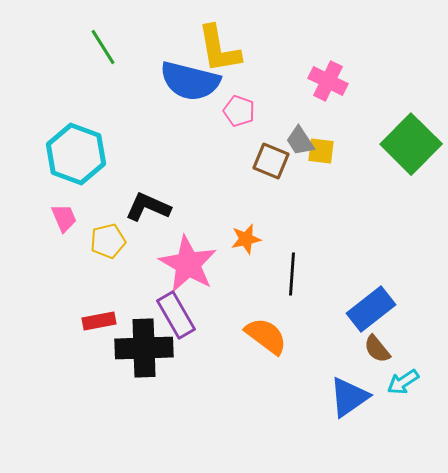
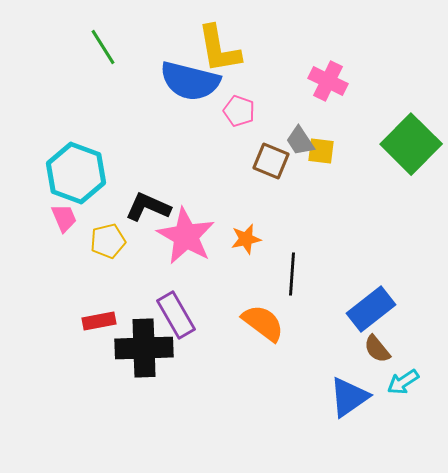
cyan hexagon: moved 19 px down
pink star: moved 2 px left, 28 px up
orange semicircle: moved 3 px left, 13 px up
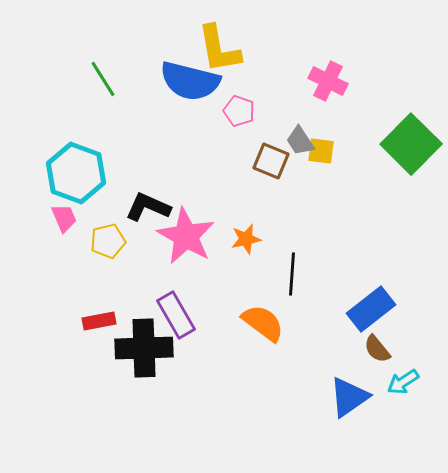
green line: moved 32 px down
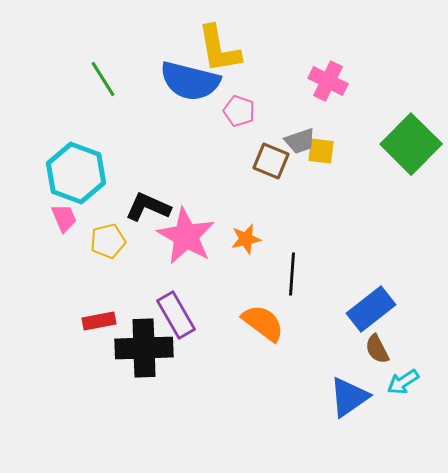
gray trapezoid: rotated 76 degrees counterclockwise
brown semicircle: rotated 12 degrees clockwise
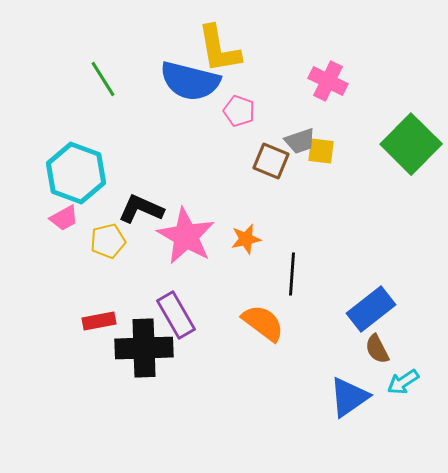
black L-shape: moved 7 px left, 2 px down
pink trapezoid: rotated 84 degrees clockwise
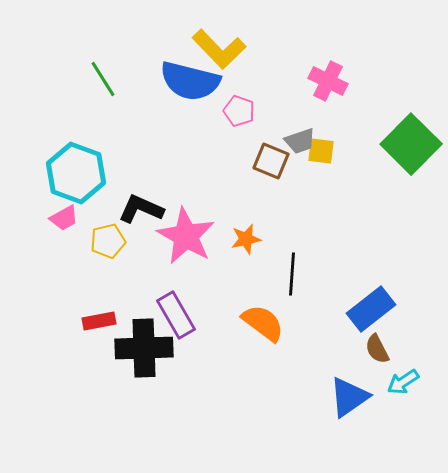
yellow L-shape: rotated 34 degrees counterclockwise
